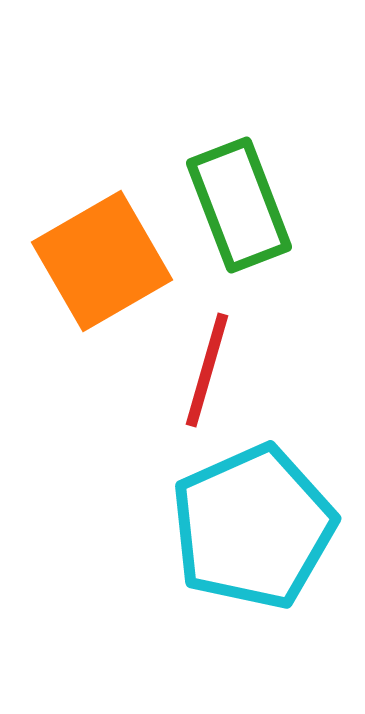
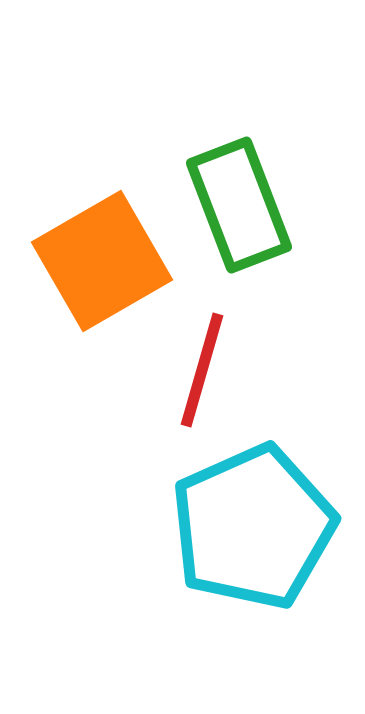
red line: moved 5 px left
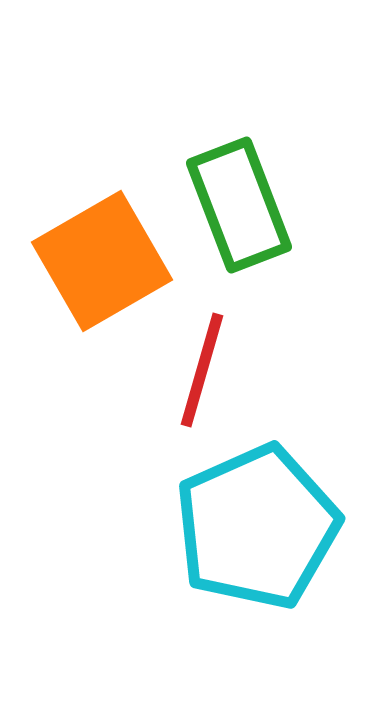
cyan pentagon: moved 4 px right
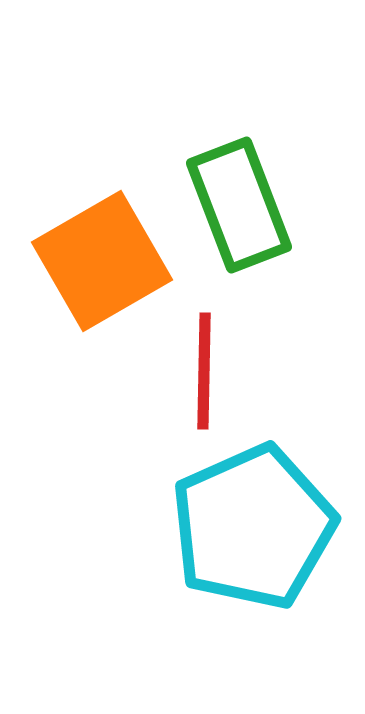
red line: moved 2 px right, 1 px down; rotated 15 degrees counterclockwise
cyan pentagon: moved 4 px left
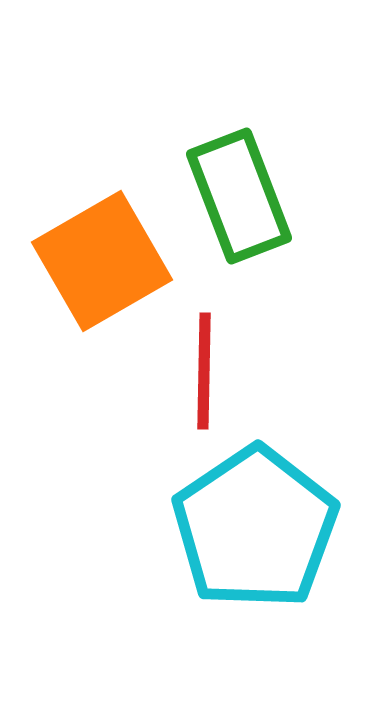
green rectangle: moved 9 px up
cyan pentagon: moved 2 px right, 1 px down; rotated 10 degrees counterclockwise
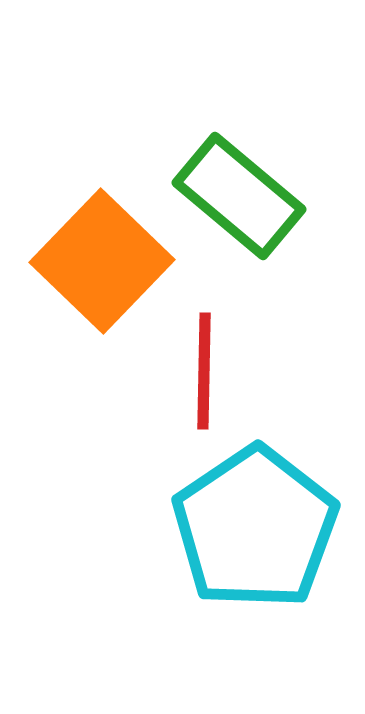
green rectangle: rotated 29 degrees counterclockwise
orange square: rotated 16 degrees counterclockwise
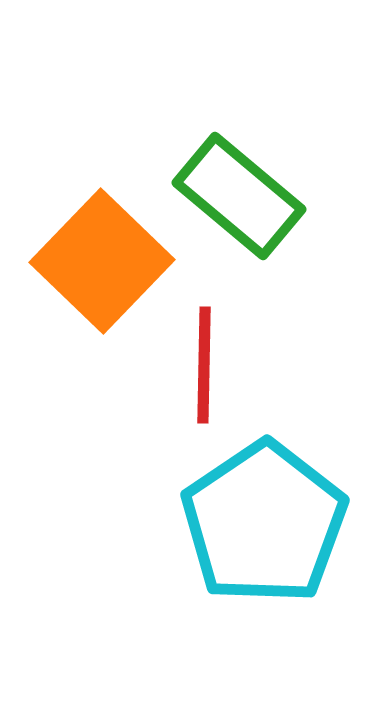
red line: moved 6 px up
cyan pentagon: moved 9 px right, 5 px up
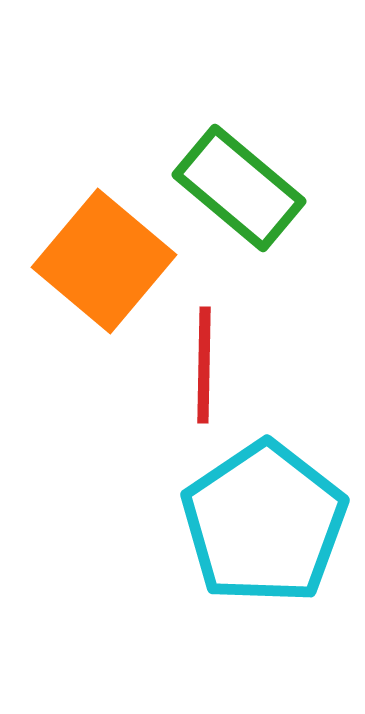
green rectangle: moved 8 px up
orange square: moved 2 px right; rotated 4 degrees counterclockwise
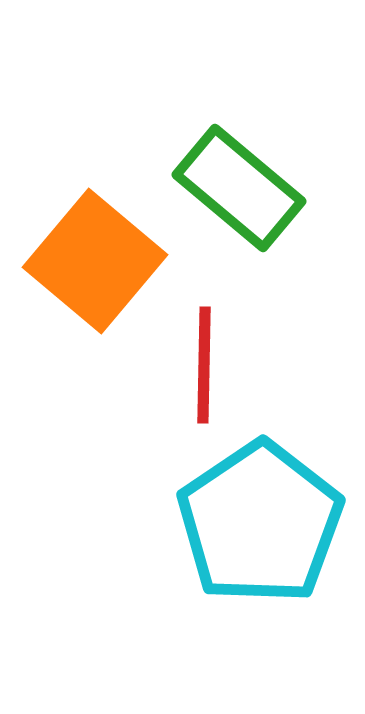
orange square: moved 9 px left
cyan pentagon: moved 4 px left
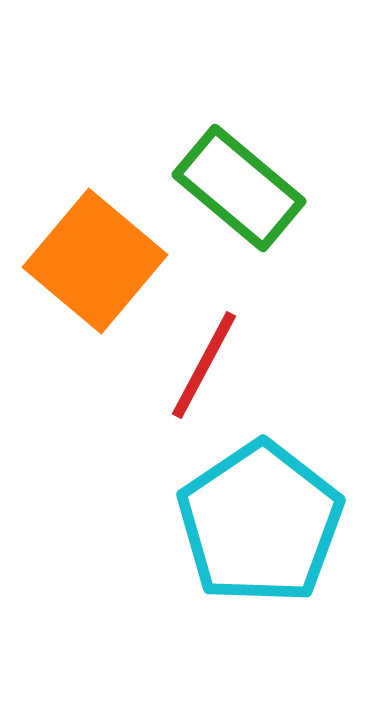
red line: rotated 27 degrees clockwise
